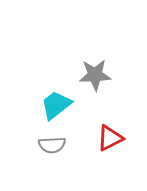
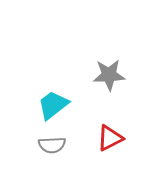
gray star: moved 14 px right
cyan trapezoid: moved 3 px left
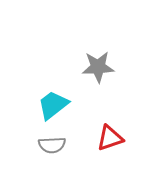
gray star: moved 11 px left, 8 px up
red triangle: rotated 8 degrees clockwise
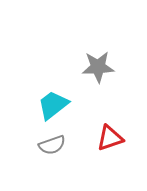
gray semicircle: rotated 16 degrees counterclockwise
